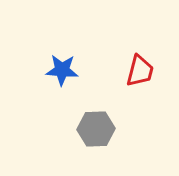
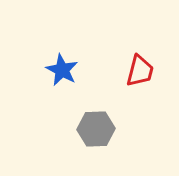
blue star: rotated 24 degrees clockwise
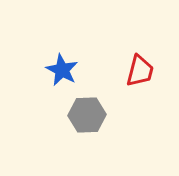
gray hexagon: moved 9 px left, 14 px up
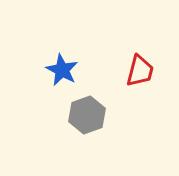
gray hexagon: rotated 18 degrees counterclockwise
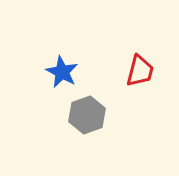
blue star: moved 2 px down
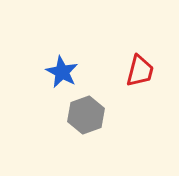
gray hexagon: moved 1 px left
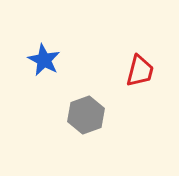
blue star: moved 18 px left, 12 px up
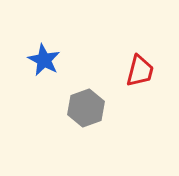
gray hexagon: moved 7 px up
